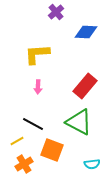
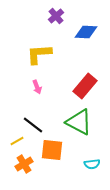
purple cross: moved 4 px down
yellow L-shape: moved 2 px right
pink arrow: moved 1 px left; rotated 24 degrees counterclockwise
black line: moved 1 px down; rotated 10 degrees clockwise
orange square: rotated 15 degrees counterclockwise
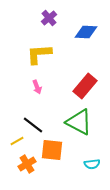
purple cross: moved 7 px left, 2 px down
orange cross: moved 3 px right
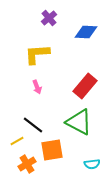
yellow L-shape: moved 2 px left
orange square: rotated 15 degrees counterclockwise
